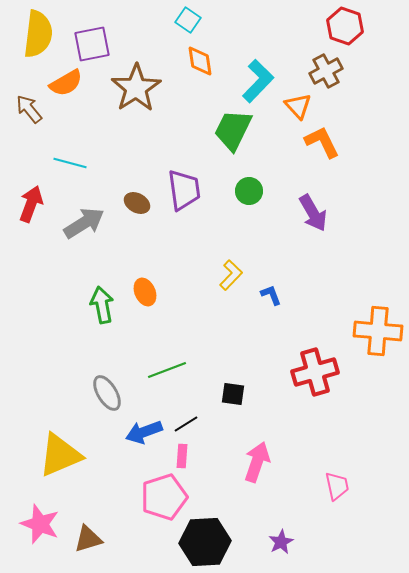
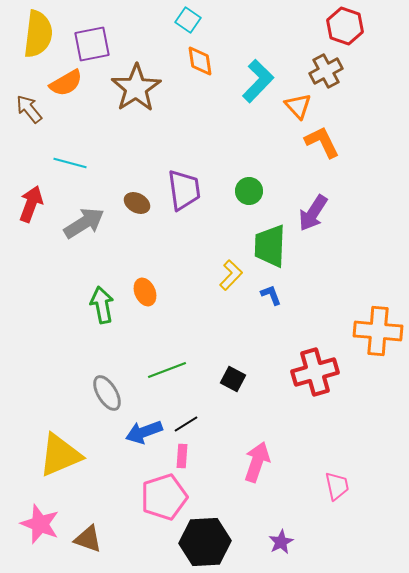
green trapezoid: moved 37 px right, 116 px down; rotated 24 degrees counterclockwise
purple arrow: rotated 63 degrees clockwise
black square: moved 15 px up; rotated 20 degrees clockwise
brown triangle: rotated 36 degrees clockwise
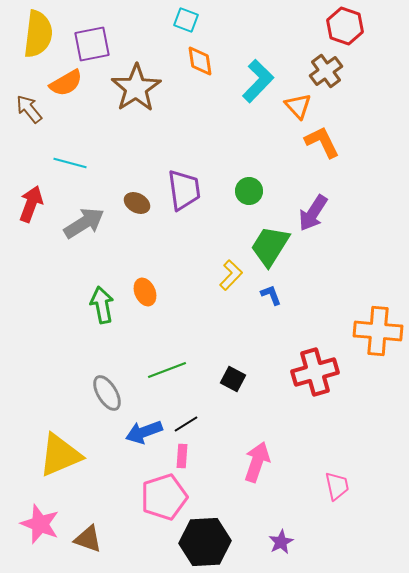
cyan square: moved 2 px left; rotated 15 degrees counterclockwise
brown cross: rotated 8 degrees counterclockwise
green trapezoid: rotated 30 degrees clockwise
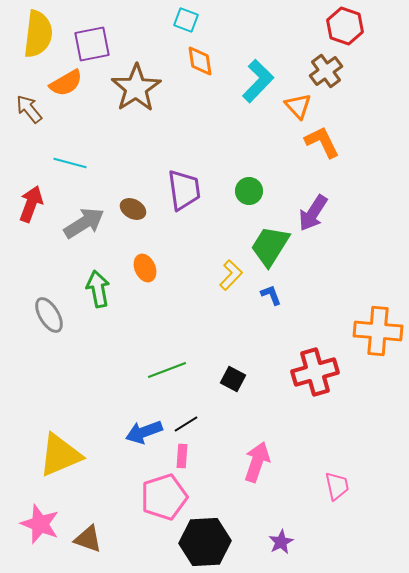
brown ellipse: moved 4 px left, 6 px down
orange ellipse: moved 24 px up
green arrow: moved 4 px left, 16 px up
gray ellipse: moved 58 px left, 78 px up
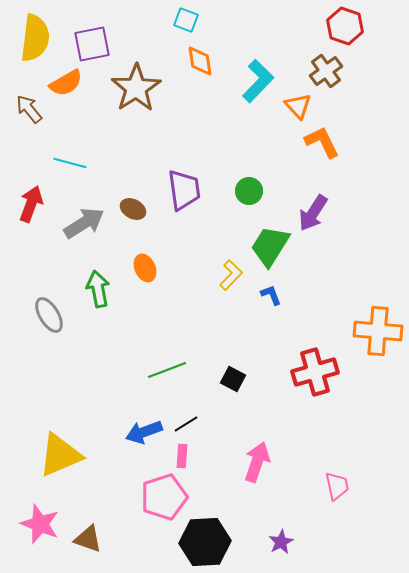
yellow semicircle: moved 3 px left, 4 px down
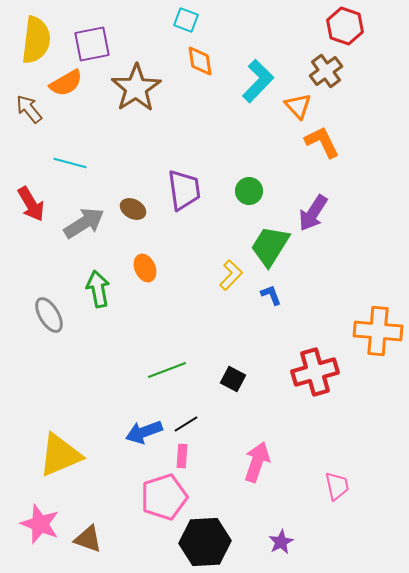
yellow semicircle: moved 1 px right, 2 px down
red arrow: rotated 129 degrees clockwise
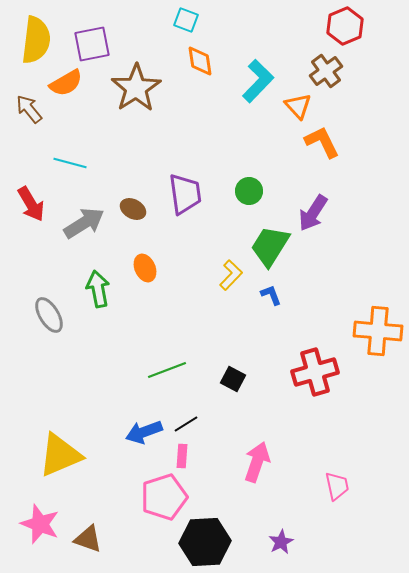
red hexagon: rotated 18 degrees clockwise
purple trapezoid: moved 1 px right, 4 px down
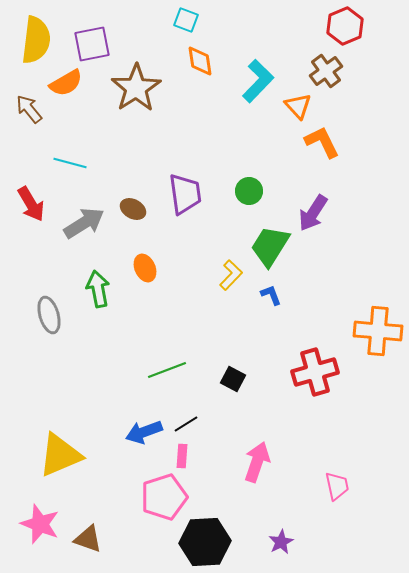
gray ellipse: rotated 15 degrees clockwise
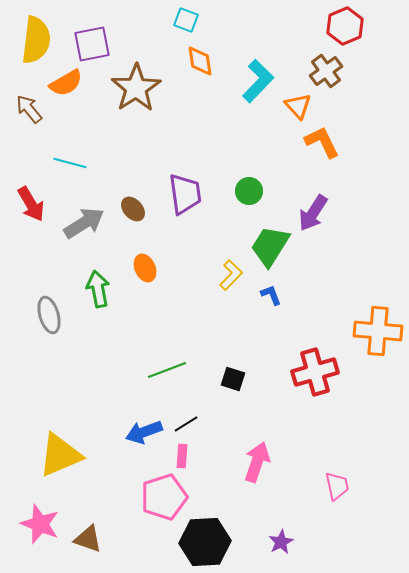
brown ellipse: rotated 20 degrees clockwise
black square: rotated 10 degrees counterclockwise
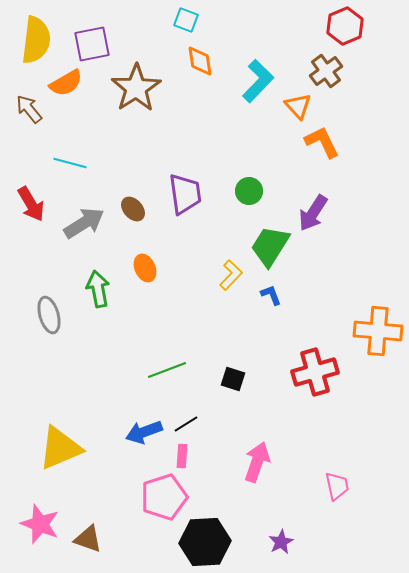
yellow triangle: moved 7 px up
